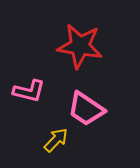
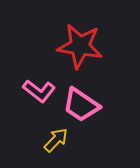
pink L-shape: moved 10 px right; rotated 24 degrees clockwise
pink trapezoid: moved 5 px left, 4 px up
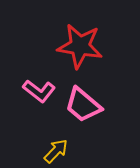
pink trapezoid: moved 2 px right; rotated 6 degrees clockwise
yellow arrow: moved 11 px down
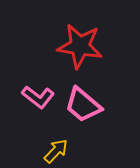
pink L-shape: moved 1 px left, 6 px down
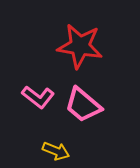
yellow arrow: rotated 68 degrees clockwise
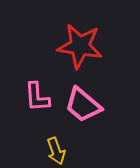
pink L-shape: moved 1 px left; rotated 48 degrees clockwise
yellow arrow: rotated 48 degrees clockwise
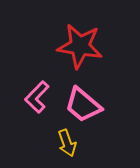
pink L-shape: rotated 48 degrees clockwise
yellow arrow: moved 11 px right, 8 px up
